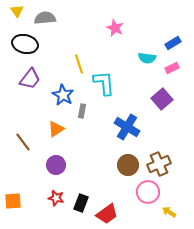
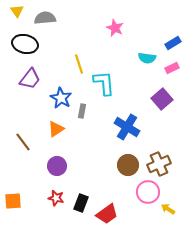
blue star: moved 2 px left, 3 px down
purple circle: moved 1 px right, 1 px down
yellow arrow: moved 1 px left, 3 px up
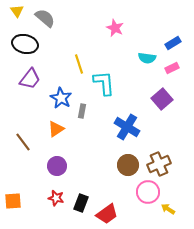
gray semicircle: rotated 45 degrees clockwise
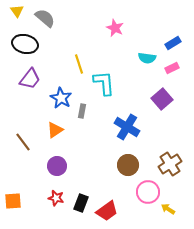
orange triangle: moved 1 px left, 1 px down
brown cross: moved 11 px right; rotated 10 degrees counterclockwise
red trapezoid: moved 3 px up
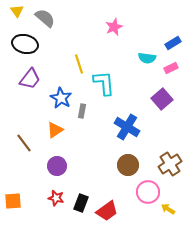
pink star: moved 1 px left, 1 px up; rotated 24 degrees clockwise
pink rectangle: moved 1 px left
brown line: moved 1 px right, 1 px down
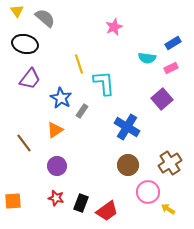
gray rectangle: rotated 24 degrees clockwise
brown cross: moved 1 px up
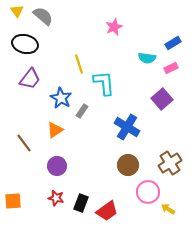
gray semicircle: moved 2 px left, 2 px up
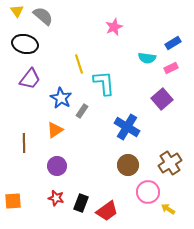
brown line: rotated 36 degrees clockwise
